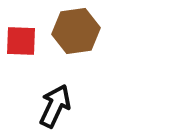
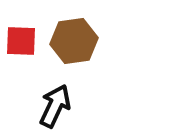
brown hexagon: moved 2 px left, 10 px down
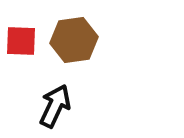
brown hexagon: moved 1 px up
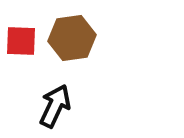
brown hexagon: moved 2 px left, 2 px up
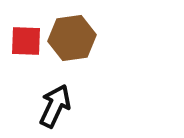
red square: moved 5 px right
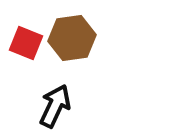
red square: moved 2 px down; rotated 20 degrees clockwise
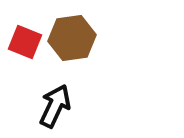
red square: moved 1 px left, 1 px up
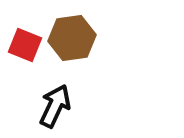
red square: moved 3 px down
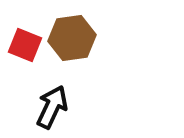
black arrow: moved 3 px left, 1 px down
